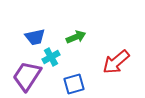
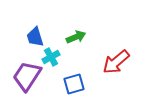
blue trapezoid: rotated 85 degrees clockwise
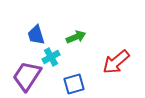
blue trapezoid: moved 1 px right, 2 px up
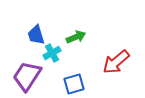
cyan cross: moved 1 px right, 4 px up
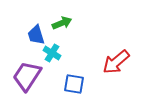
green arrow: moved 14 px left, 14 px up
cyan cross: rotated 30 degrees counterclockwise
blue square: rotated 25 degrees clockwise
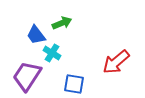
blue trapezoid: rotated 20 degrees counterclockwise
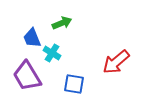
blue trapezoid: moved 4 px left, 3 px down; rotated 15 degrees clockwise
purple trapezoid: rotated 64 degrees counterclockwise
